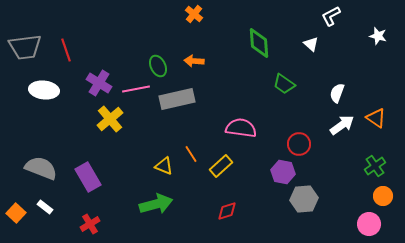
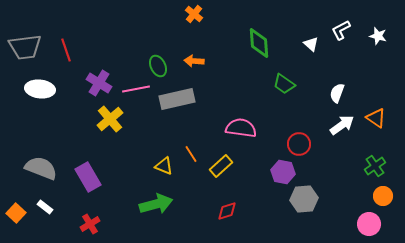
white L-shape: moved 10 px right, 14 px down
white ellipse: moved 4 px left, 1 px up
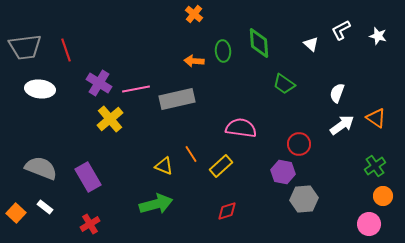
green ellipse: moved 65 px right, 15 px up; rotated 20 degrees clockwise
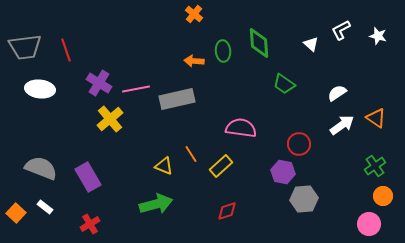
white semicircle: rotated 36 degrees clockwise
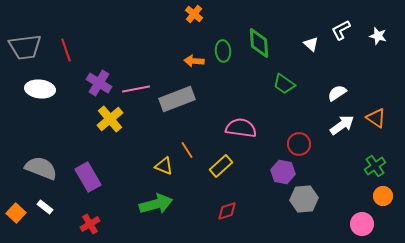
gray rectangle: rotated 8 degrees counterclockwise
orange line: moved 4 px left, 4 px up
pink circle: moved 7 px left
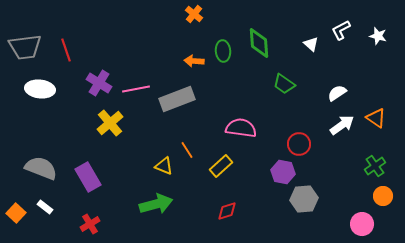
yellow cross: moved 4 px down
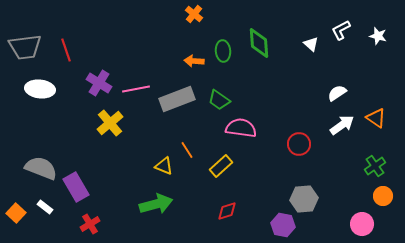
green trapezoid: moved 65 px left, 16 px down
purple hexagon: moved 53 px down
purple rectangle: moved 12 px left, 10 px down
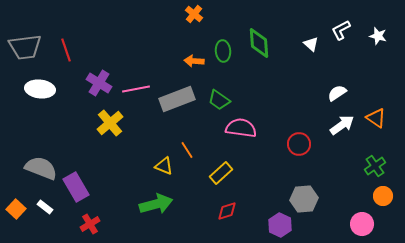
yellow rectangle: moved 7 px down
orange square: moved 4 px up
purple hexagon: moved 3 px left; rotated 15 degrees clockwise
